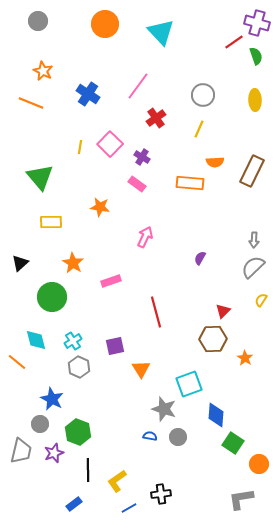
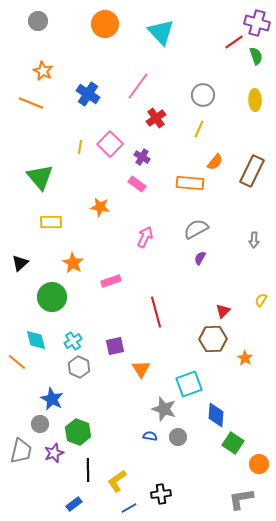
orange semicircle at (215, 162): rotated 48 degrees counterclockwise
gray semicircle at (253, 267): moved 57 px left, 38 px up; rotated 15 degrees clockwise
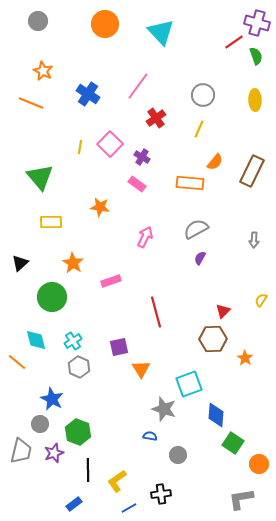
purple square at (115, 346): moved 4 px right, 1 px down
gray circle at (178, 437): moved 18 px down
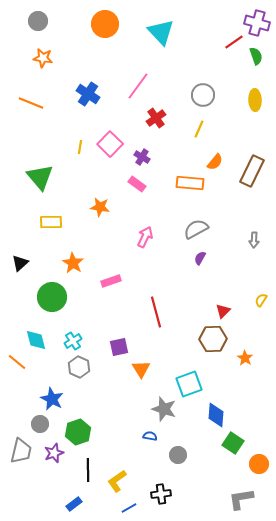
orange star at (43, 71): moved 13 px up; rotated 18 degrees counterclockwise
green hexagon at (78, 432): rotated 20 degrees clockwise
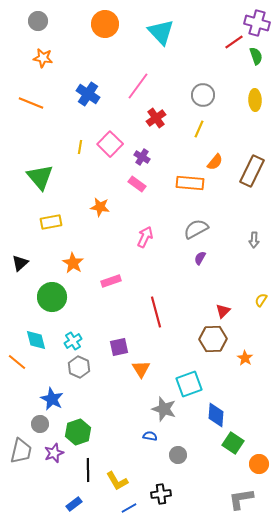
yellow rectangle at (51, 222): rotated 10 degrees counterclockwise
yellow L-shape at (117, 481): rotated 85 degrees counterclockwise
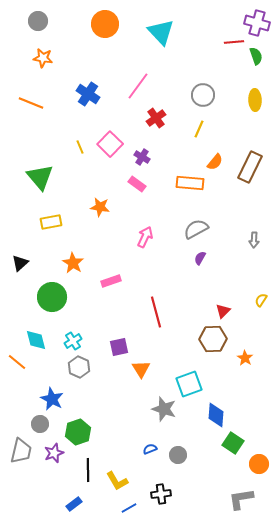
red line at (234, 42): rotated 30 degrees clockwise
yellow line at (80, 147): rotated 32 degrees counterclockwise
brown rectangle at (252, 171): moved 2 px left, 4 px up
blue semicircle at (150, 436): moved 13 px down; rotated 32 degrees counterclockwise
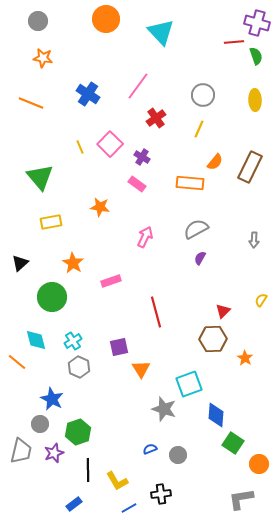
orange circle at (105, 24): moved 1 px right, 5 px up
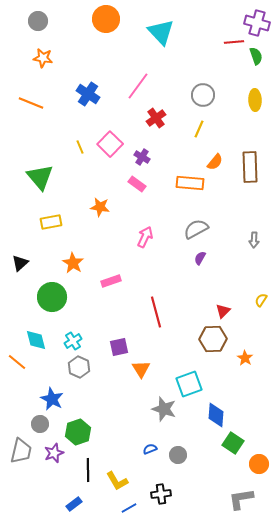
brown rectangle at (250, 167): rotated 28 degrees counterclockwise
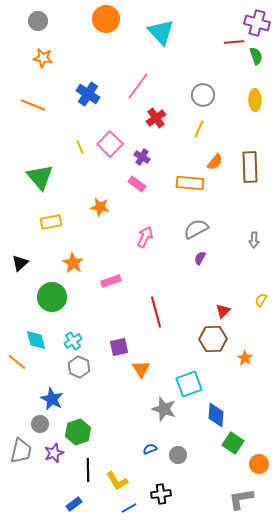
orange line at (31, 103): moved 2 px right, 2 px down
